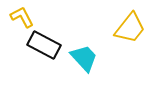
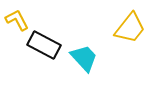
yellow L-shape: moved 5 px left, 3 px down
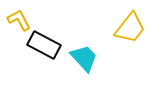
yellow L-shape: moved 2 px right
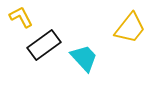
yellow L-shape: moved 2 px right, 3 px up
black rectangle: rotated 64 degrees counterclockwise
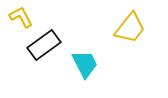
cyan trapezoid: moved 1 px right, 6 px down; rotated 16 degrees clockwise
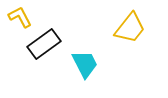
yellow L-shape: moved 1 px left
black rectangle: moved 1 px up
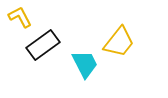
yellow trapezoid: moved 11 px left, 14 px down
black rectangle: moved 1 px left, 1 px down
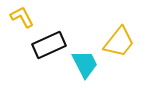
yellow L-shape: moved 2 px right
black rectangle: moved 6 px right; rotated 12 degrees clockwise
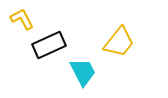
yellow L-shape: moved 2 px down
cyan trapezoid: moved 2 px left, 8 px down
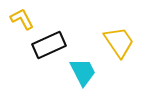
yellow trapezoid: rotated 72 degrees counterclockwise
